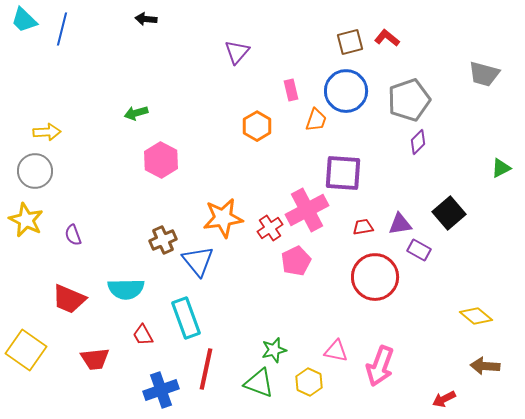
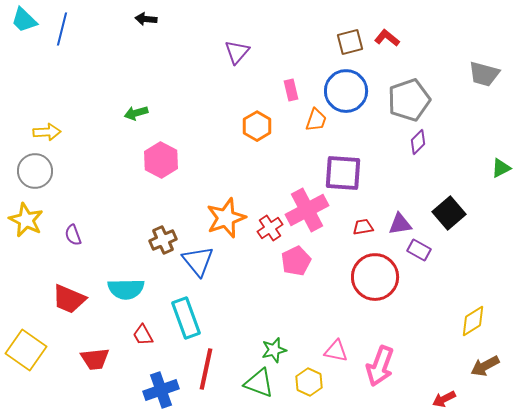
orange star at (223, 218): moved 3 px right; rotated 12 degrees counterclockwise
yellow diamond at (476, 316): moved 3 px left, 5 px down; rotated 72 degrees counterclockwise
brown arrow at (485, 366): rotated 32 degrees counterclockwise
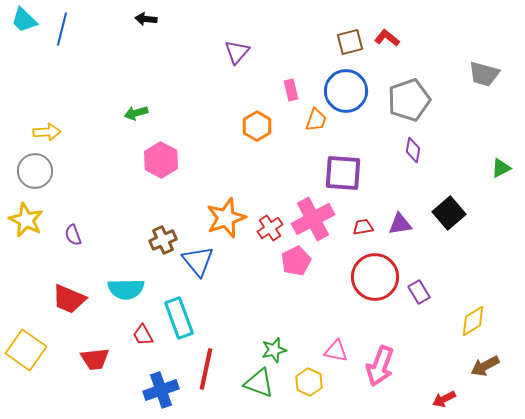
purple diamond at (418, 142): moved 5 px left, 8 px down; rotated 35 degrees counterclockwise
pink cross at (307, 210): moved 6 px right, 9 px down
purple rectangle at (419, 250): moved 42 px down; rotated 30 degrees clockwise
cyan rectangle at (186, 318): moved 7 px left
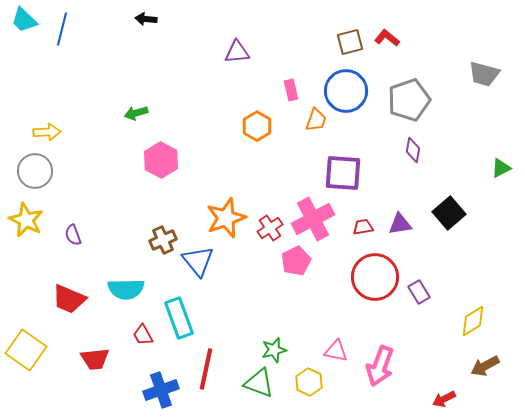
purple triangle at (237, 52): rotated 44 degrees clockwise
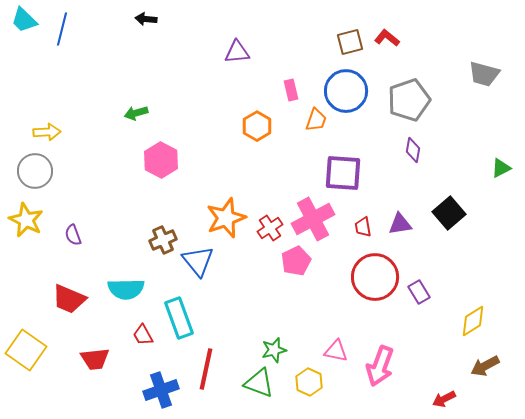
red trapezoid at (363, 227): rotated 90 degrees counterclockwise
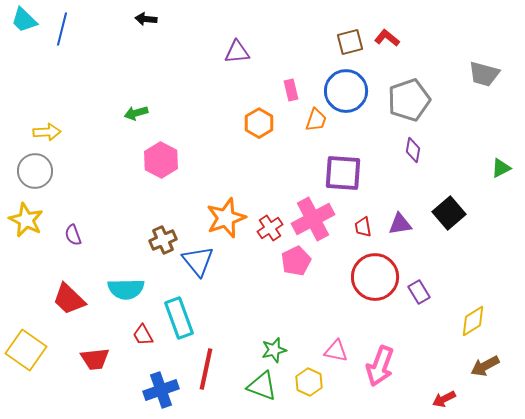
orange hexagon at (257, 126): moved 2 px right, 3 px up
red trapezoid at (69, 299): rotated 21 degrees clockwise
green triangle at (259, 383): moved 3 px right, 3 px down
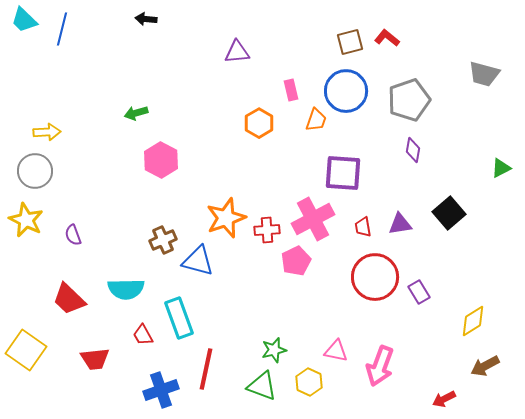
red cross at (270, 228): moved 3 px left, 2 px down; rotated 30 degrees clockwise
blue triangle at (198, 261): rotated 36 degrees counterclockwise
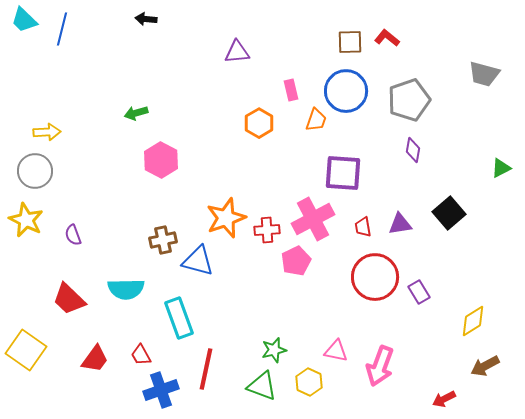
brown square at (350, 42): rotated 12 degrees clockwise
brown cross at (163, 240): rotated 12 degrees clockwise
red trapezoid at (143, 335): moved 2 px left, 20 px down
red trapezoid at (95, 359): rotated 48 degrees counterclockwise
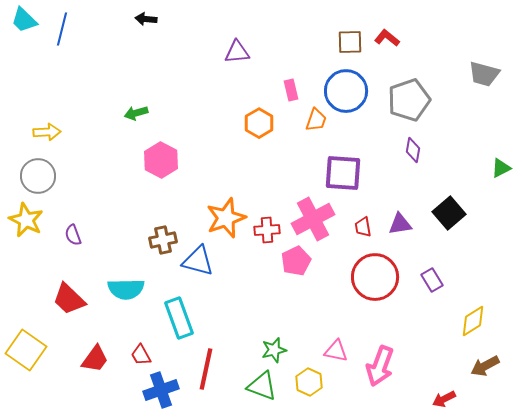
gray circle at (35, 171): moved 3 px right, 5 px down
purple rectangle at (419, 292): moved 13 px right, 12 px up
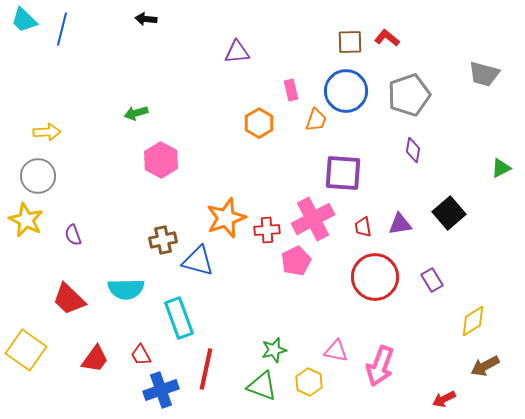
gray pentagon at (409, 100): moved 5 px up
